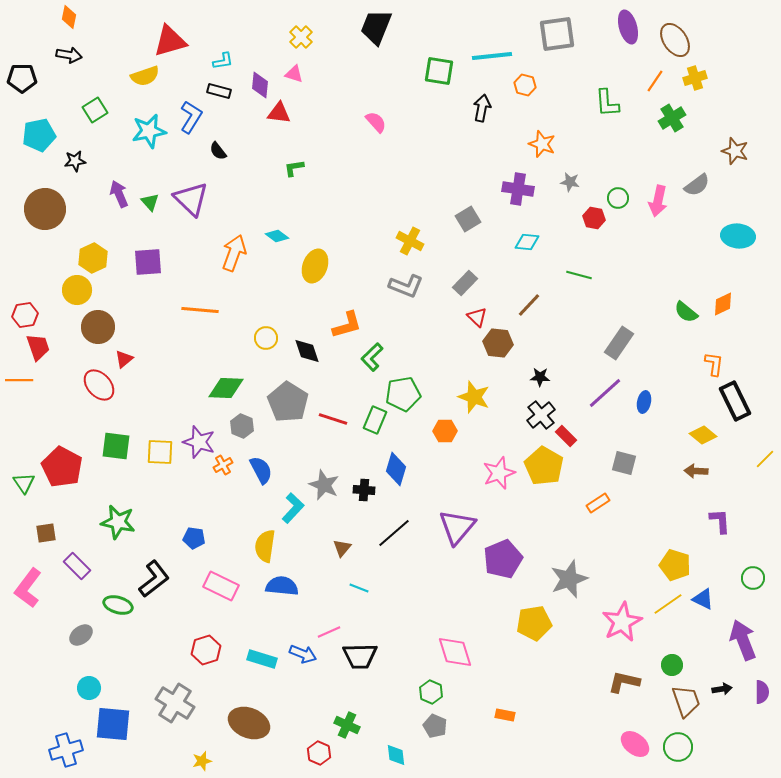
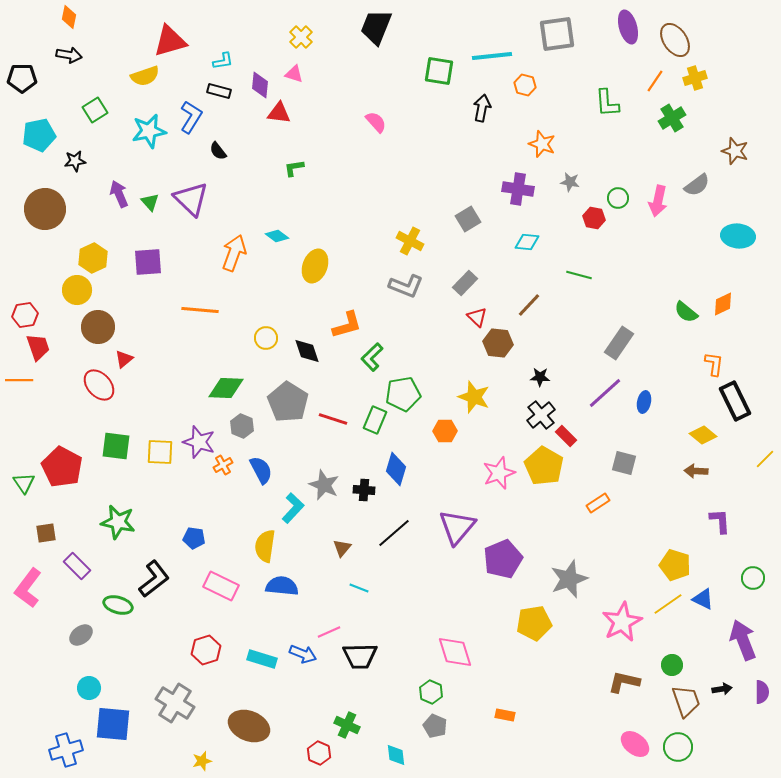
brown ellipse at (249, 723): moved 3 px down
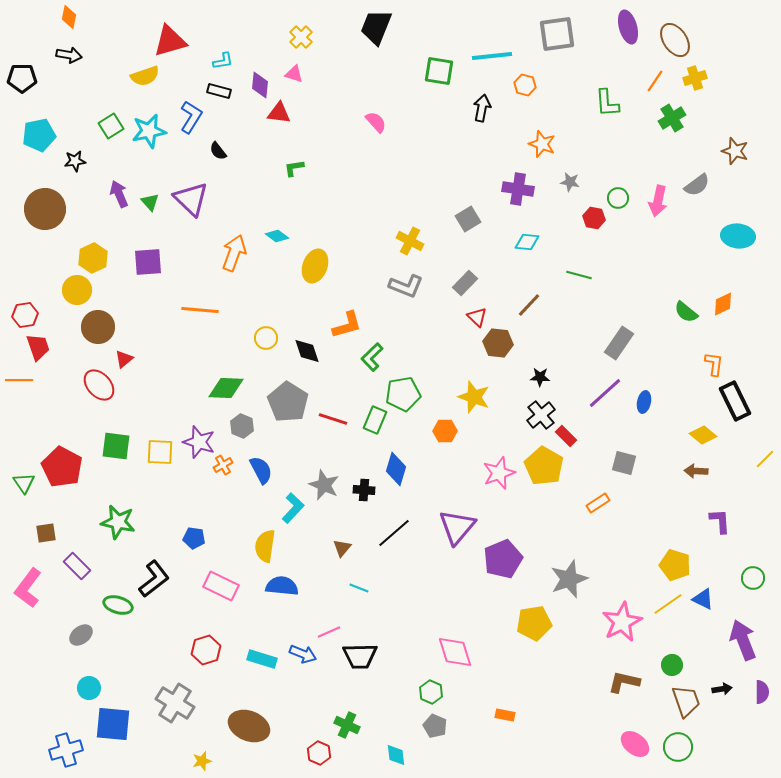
green square at (95, 110): moved 16 px right, 16 px down
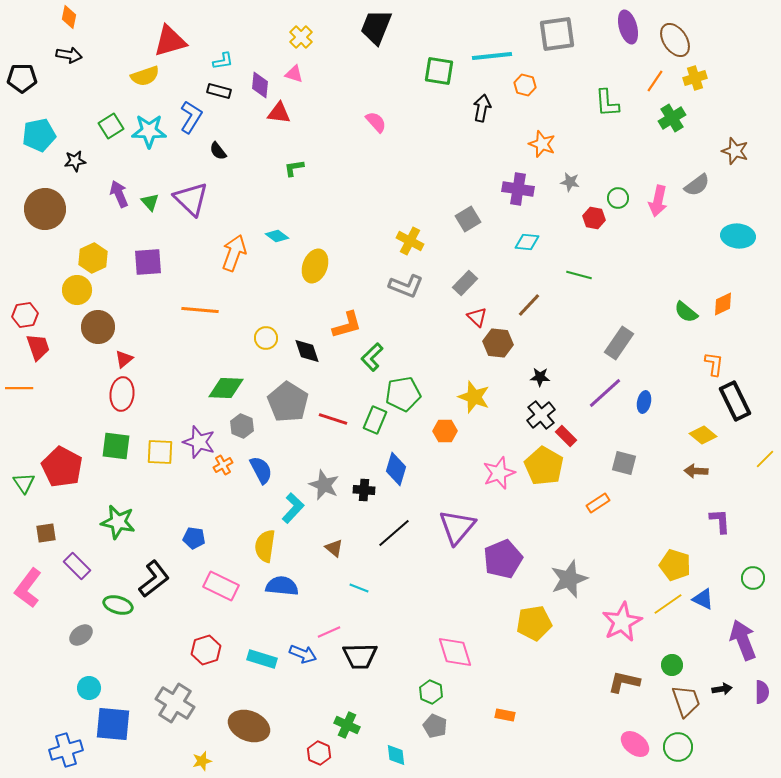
cyan star at (149, 131): rotated 12 degrees clockwise
orange line at (19, 380): moved 8 px down
red ellipse at (99, 385): moved 23 px right, 9 px down; rotated 48 degrees clockwise
brown triangle at (342, 548): moved 8 px left; rotated 30 degrees counterclockwise
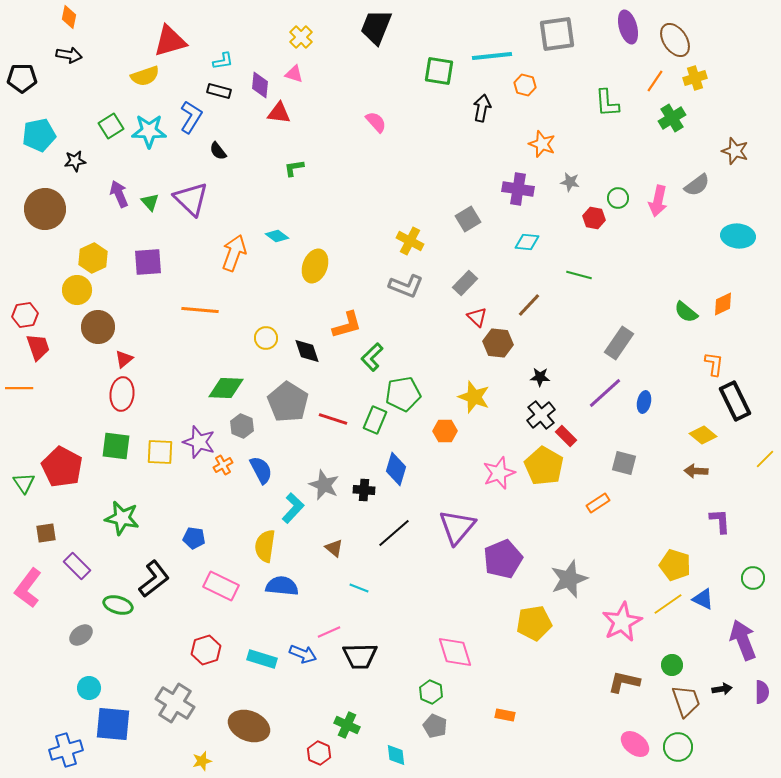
green star at (118, 522): moved 4 px right, 4 px up
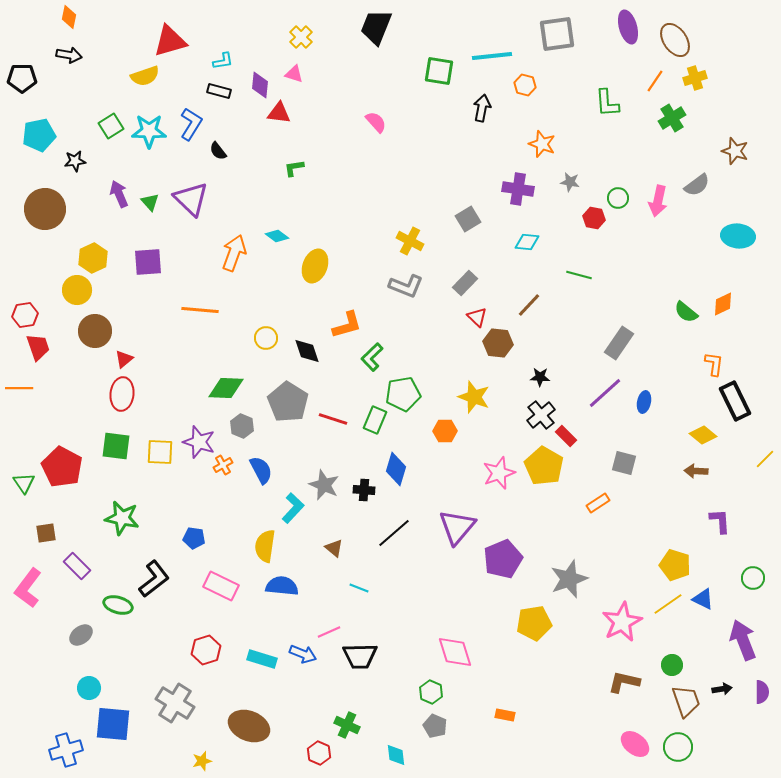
blue L-shape at (191, 117): moved 7 px down
brown circle at (98, 327): moved 3 px left, 4 px down
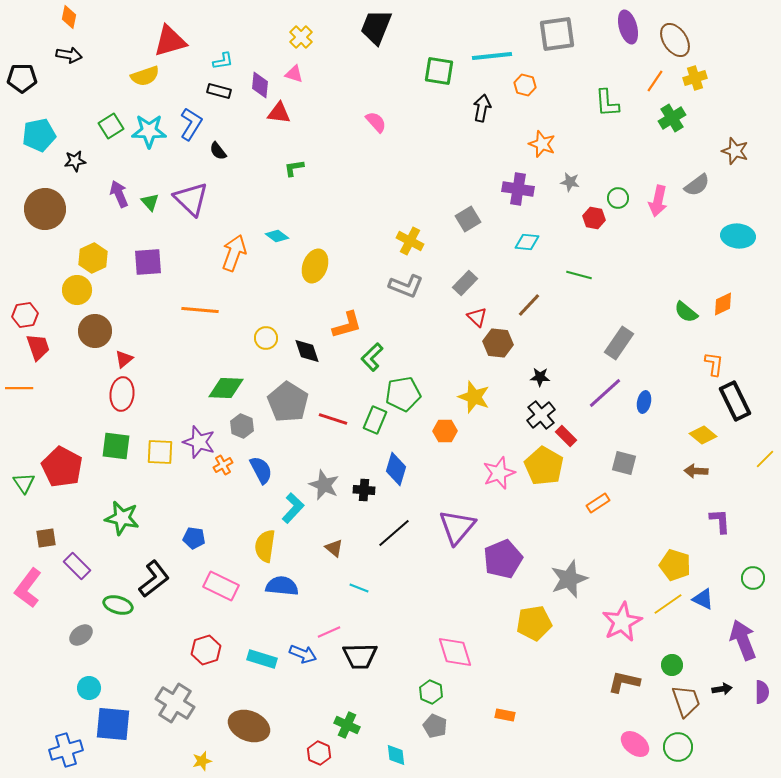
brown square at (46, 533): moved 5 px down
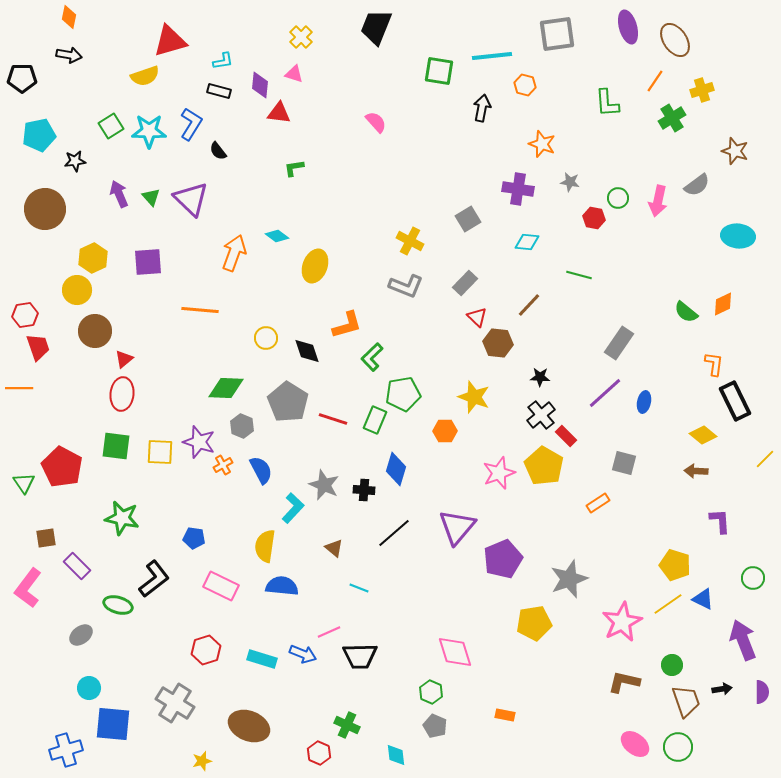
yellow cross at (695, 78): moved 7 px right, 12 px down
green triangle at (150, 202): moved 1 px right, 5 px up
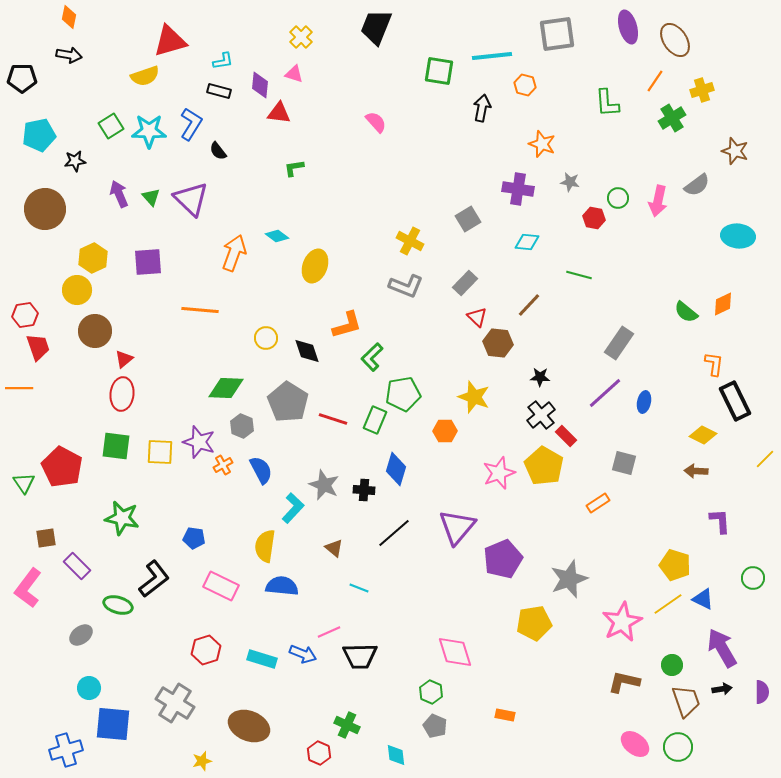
yellow diamond at (703, 435): rotated 12 degrees counterclockwise
purple arrow at (743, 640): moved 21 px left, 8 px down; rotated 9 degrees counterclockwise
